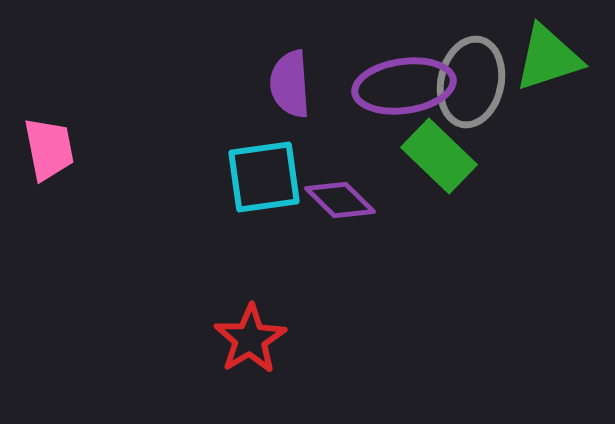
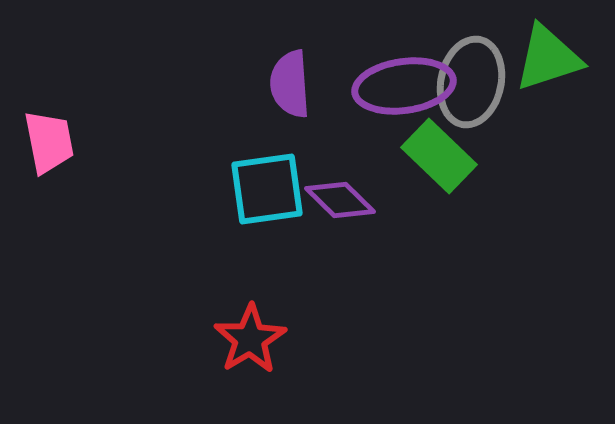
pink trapezoid: moved 7 px up
cyan square: moved 3 px right, 12 px down
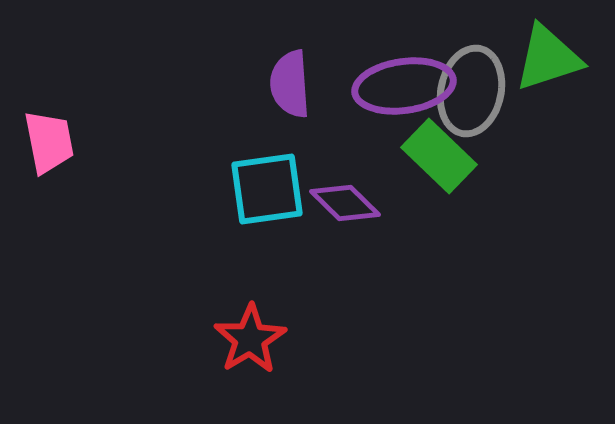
gray ellipse: moved 9 px down
purple diamond: moved 5 px right, 3 px down
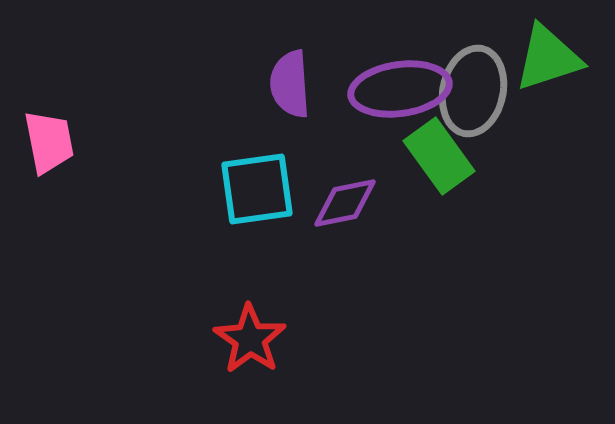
purple ellipse: moved 4 px left, 3 px down
gray ellipse: moved 2 px right
green rectangle: rotated 10 degrees clockwise
cyan square: moved 10 px left
purple diamond: rotated 56 degrees counterclockwise
red star: rotated 6 degrees counterclockwise
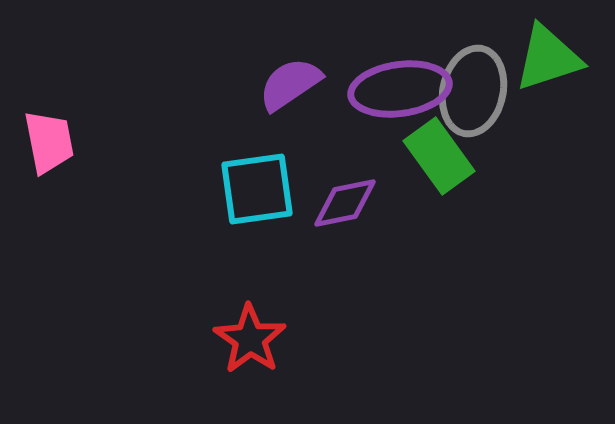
purple semicircle: rotated 60 degrees clockwise
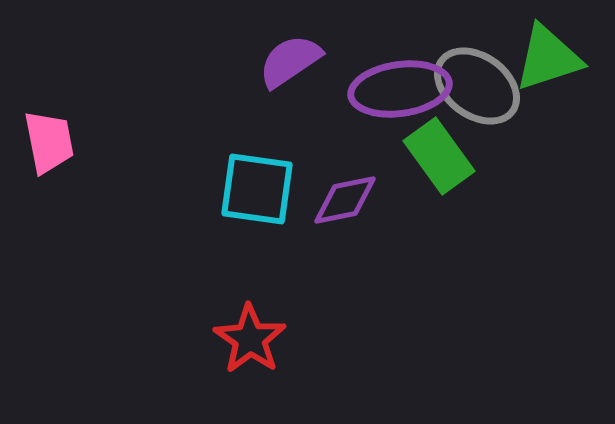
purple semicircle: moved 23 px up
gray ellipse: moved 4 px right, 5 px up; rotated 66 degrees counterclockwise
cyan square: rotated 16 degrees clockwise
purple diamond: moved 3 px up
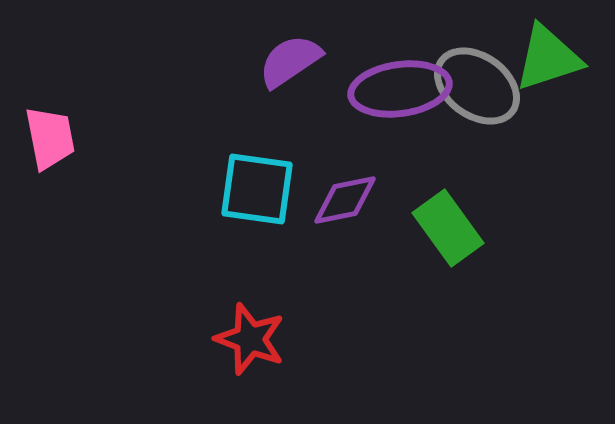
pink trapezoid: moved 1 px right, 4 px up
green rectangle: moved 9 px right, 72 px down
red star: rotated 14 degrees counterclockwise
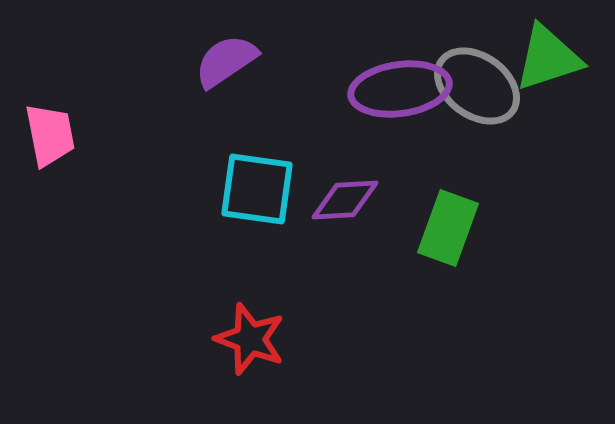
purple semicircle: moved 64 px left
pink trapezoid: moved 3 px up
purple diamond: rotated 8 degrees clockwise
green rectangle: rotated 56 degrees clockwise
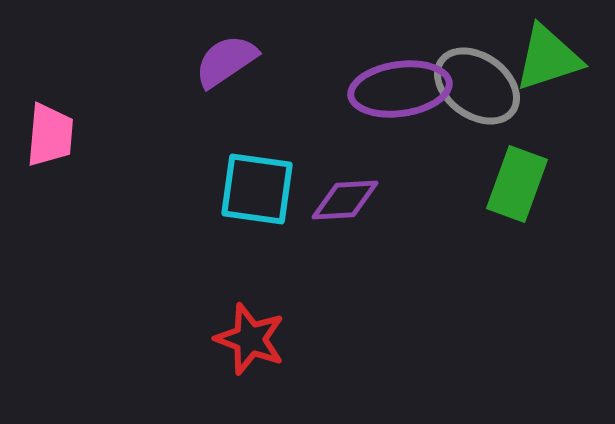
pink trapezoid: rotated 16 degrees clockwise
green rectangle: moved 69 px right, 44 px up
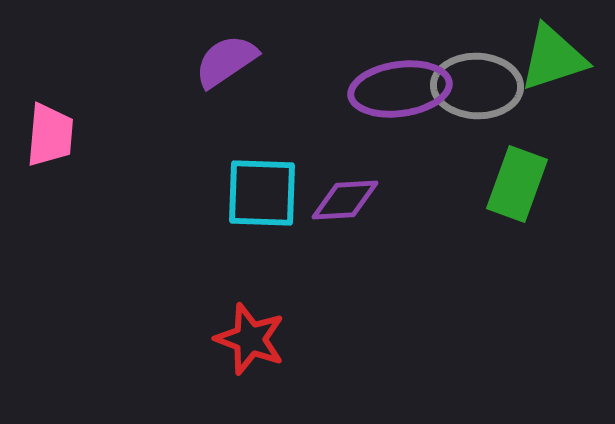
green triangle: moved 5 px right
gray ellipse: rotated 34 degrees counterclockwise
cyan square: moved 5 px right, 4 px down; rotated 6 degrees counterclockwise
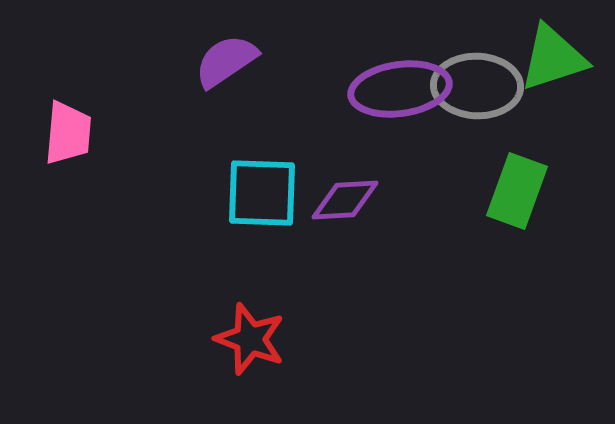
pink trapezoid: moved 18 px right, 2 px up
green rectangle: moved 7 px down
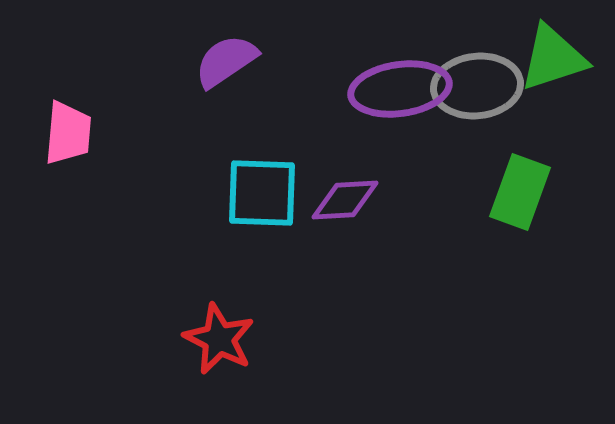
gray ellipse: rotated 8 degrees counterclockwise
green rectangle: moved 3 px right, 1 px down
red star: moved 31 px left; rotated 6 degrees clockwise
